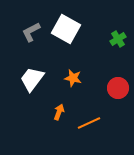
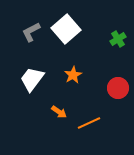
white square: rotated 20 degrees clockwise
orange star: moved 3 px up; rotated 30 degrees clockwise
orange arrow: rotated 105 degrees clockwise
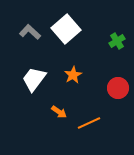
gray L-shape: moved 1 px left; rotated 70 degrees clockwise
green cross: moved 1 px left, 2 px down
white trapezoid: moved 2 px right
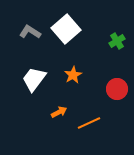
gray L-shape: rotated 10 degrees counterclockwise
red circle: moved 1 px left, 1 px down
orange arrow: rotated 63 degrees counterclockwise
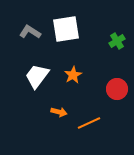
white square: rotated 32 degrees clockwise
white trapezoid: moved 3 px right, 3 px up
orange arrow: rotated 42 degrees clockwise
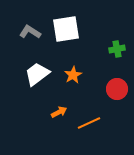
green cross: moved 8 px down; rotated 21 degrees clockwise
white trapezoid: moved 2 px up; rotated 16 degrees clockwise
orange arrow: rotated 42 degrees counterclockwise
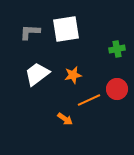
gray L-shape: rotated 30 degrees counterclockwise
orange star: rotated 18 degrees clockwise
orange arrow: moved 6 px right, 7 px down; rotated 63 degrees clockwise
orange line: moved 23 px up
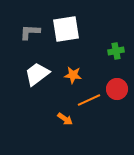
green cross: moved 1 px left, 2 px down
orange star: rotated 18 degrees clockwise
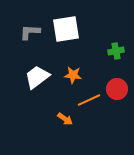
white trapezoid: moved 3 px down
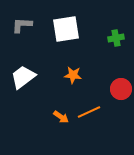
gray L-shape: moved 8 px left, 7 px up
green cross: moved 13 px up
white trapezoid: moved 14 px left
red circle: moved 4 px right
orange line: moved 12 px down
orange arrow: moved 4 px left, 2 px up
